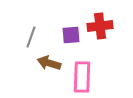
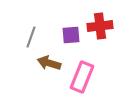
pink rectangle: rotated 20 degrees clockwise
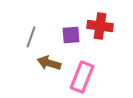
red cross: rotated 15 degrees clockwise
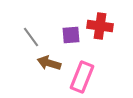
gray line: rotated 55 degrees counterclockwise
